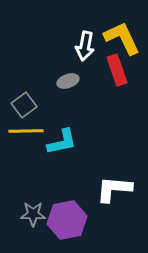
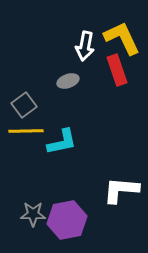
white L-shape: moved 7 px right, 1 px down
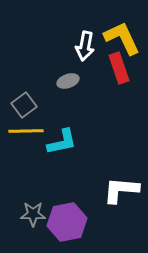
red rectangle: moved 2 px right, 2 px up
purple hexagon: moved 2 px down
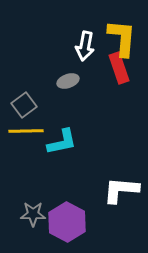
yellow L-shape: rotated 30 degrees clockwise
purple hexagon: rotated 21 degrees counterclockwise
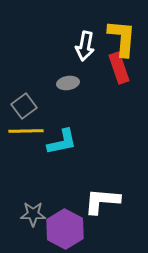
gray ellipse: moved 2 px down; rotated 10 degrees clockwise
gray square: moved 1 px down
white L-shape: moved 19 px left, 11 px down
purple hexagon: moved 2 px left, 7 px down
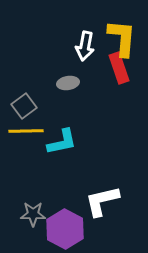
white L-shape: rotated 18 degrees counterclockwise
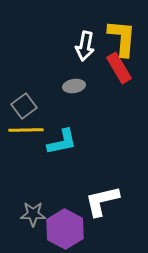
red rectangle: rotated 12 degrees counterclockwise
gray ellipse: moved 6 px right, 3 px down
yellow line: moved 1 px up
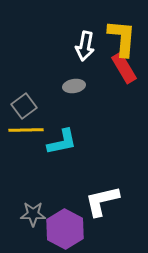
red rectangle: moved 5 px right
